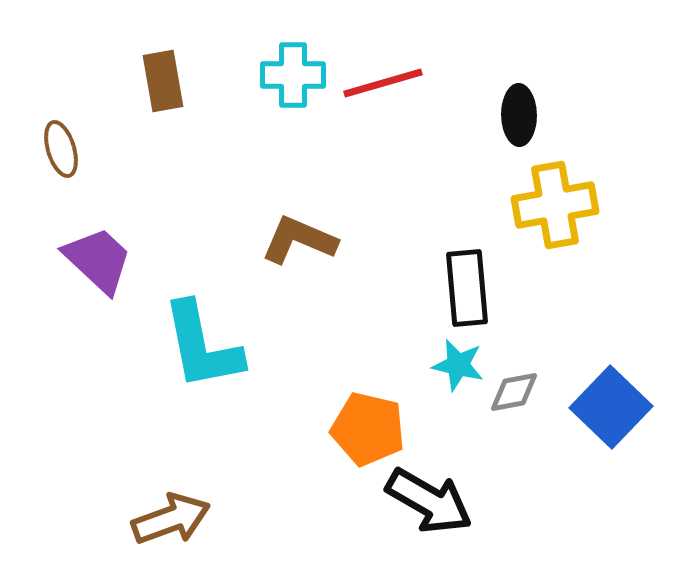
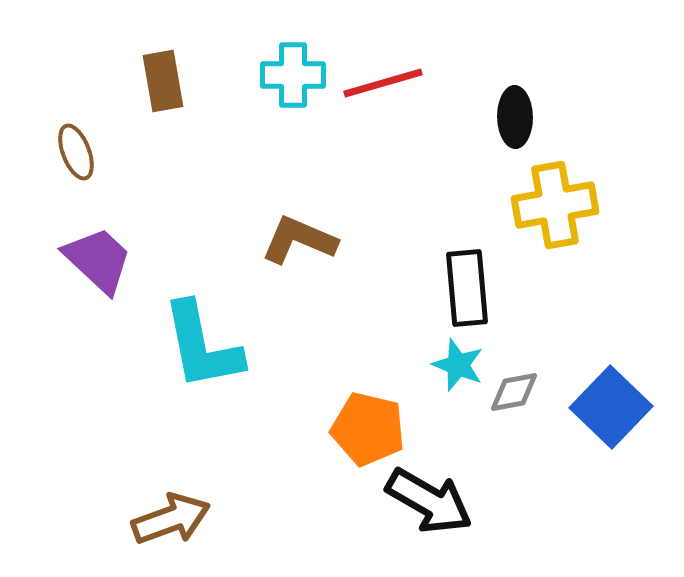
black ellipse: moved 4 px left, 2 px down
brown ellipse: moved 15 px right, 3 px down; rotated 4 degrees counterclockwise
cyan star: rotated 8 degrees clockwise
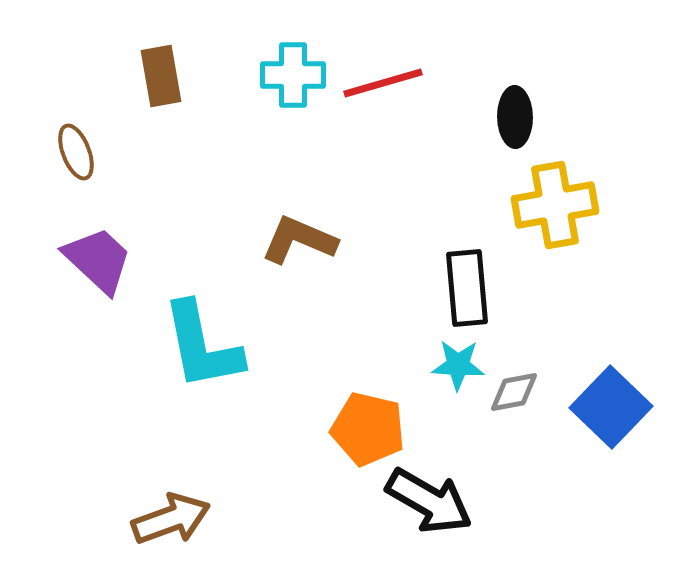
brown rectangle: moved 2 px left, 5 px up
cyan star: rotated 18 degrees counterclockwise
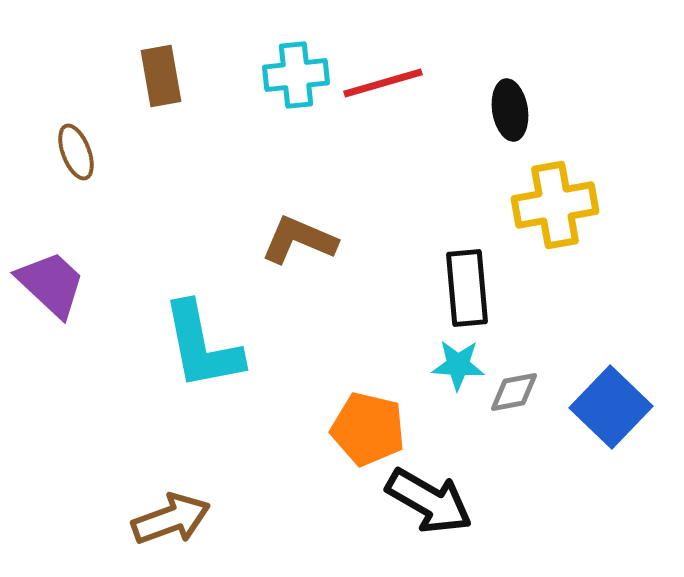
cyan cross: moved 3 px right; rotated 6 degrees counterclockwise
black ellipse: moved 5 px left, 7 px up; rotated 8 degrees counterclockwise
purple trapezoid: moved 47 px left, 24 px down
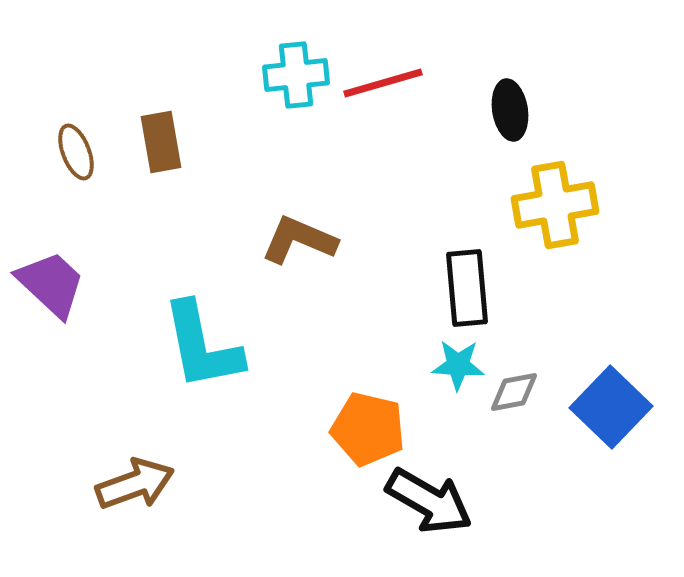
brown rectangle: moved 66 px down
brown arrow: moved 36 px left, 35 px up
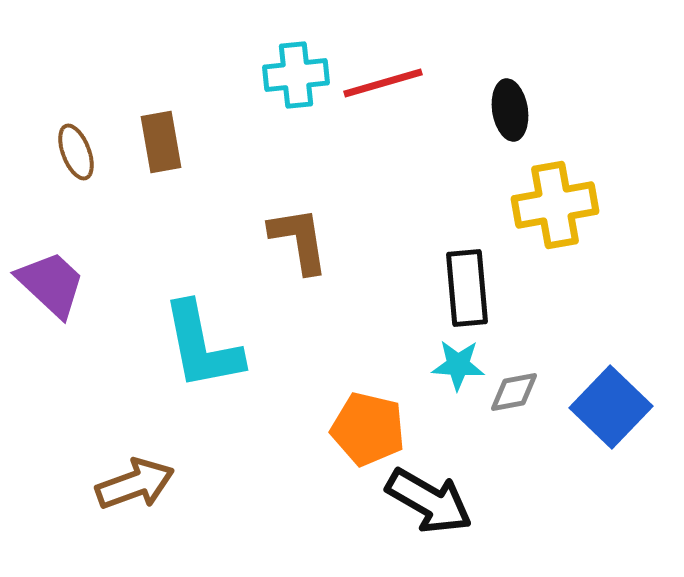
brown L-shape: rotated 58 degrees clockwise
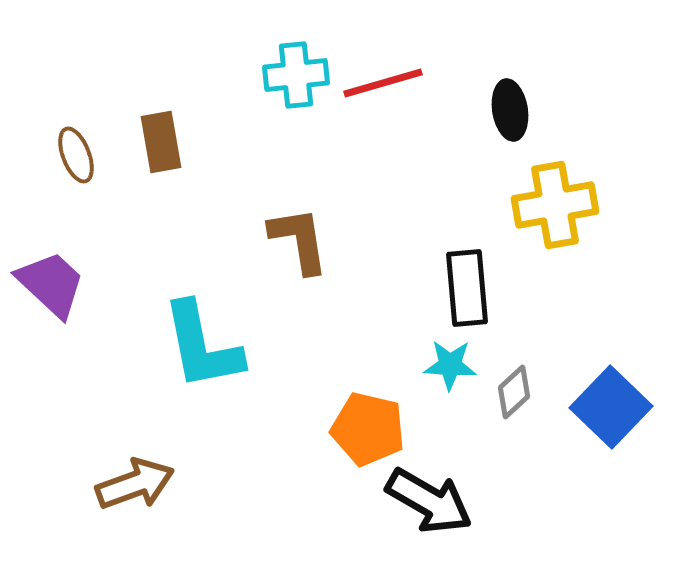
brown ellipse: moved 3 px down
cyan star: moved 8 px left
gray diamond: rotated 32 degrees counterclockwise
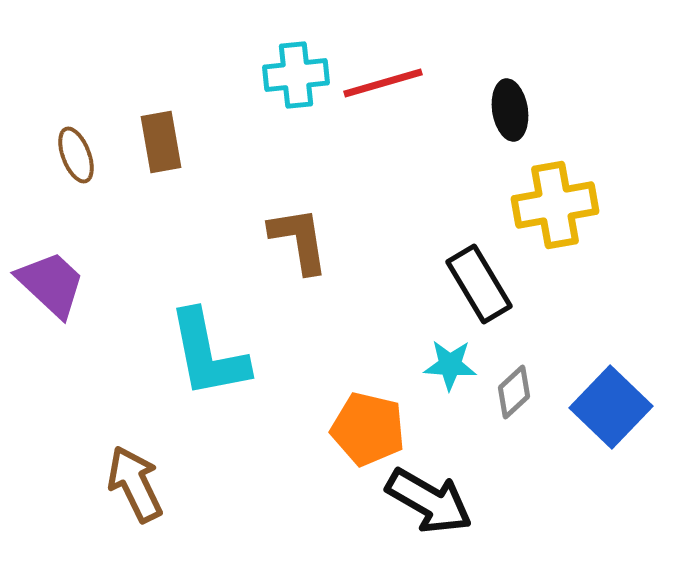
black rectangle: moved 12 px right, 4 px up; rotated 26 degrees counterclockwise
cyan L-shape: moved 6 px right, 8 px down
brown arrow: rotated 96 degrees counterclockwise
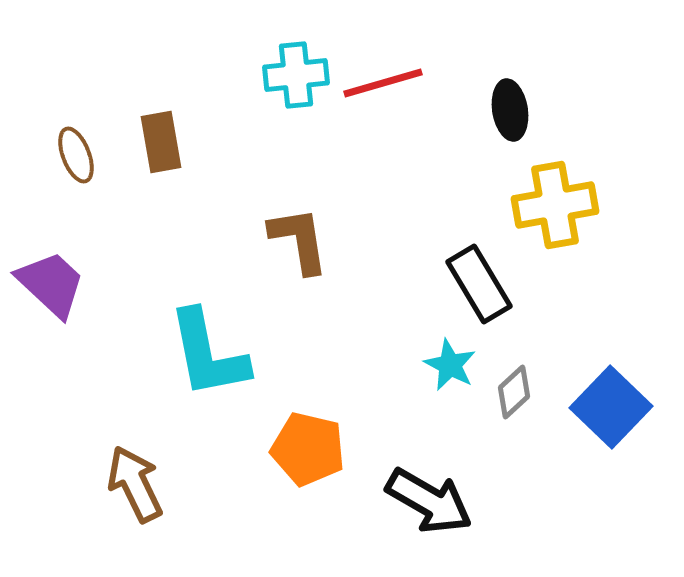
cyan star: rotated 24 degrees clockwise
orange pentagon: moved 60 px left, 20 px down
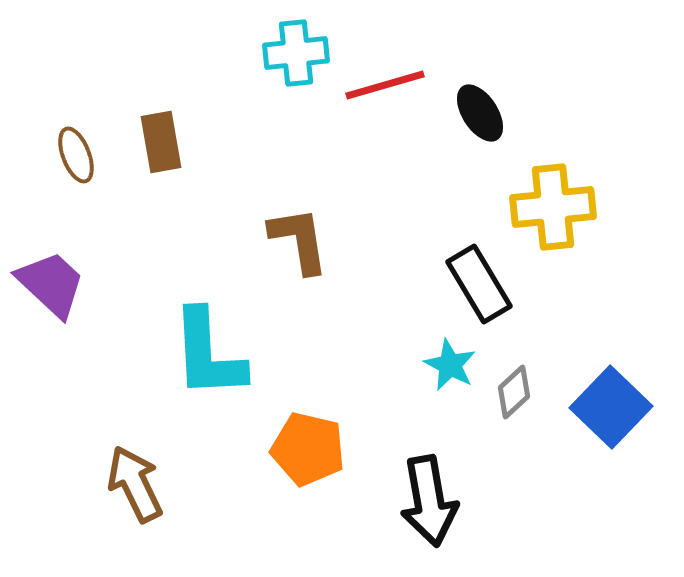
cyan cross: moved 22 px up
red line: moved 2 px right, 2 px down
black ellipse: moved 30 px left, 3 px down; rotated 24 degrees counterclockwise
yellow cross: moved 2 px left, 2 px down; rotated 4 degrees clockwise
cyan L-shape: rotated 8 degrees clockwise
black arrow: rotated 50 degrees clockwise
